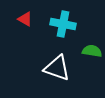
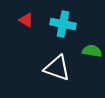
red triangle: moved 1 px right, 1 px down
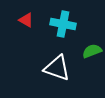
green semicircle: rotated 30 degrees counterclockwise
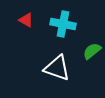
green semicircle: rotated 18 degrees counterclockwise
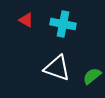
green semicircle: moved 25 px down
